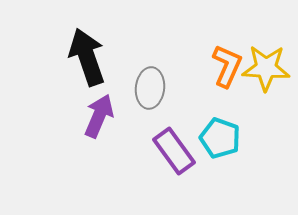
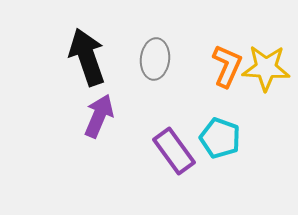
gray ellipse: moved 5 px right, 29 px up
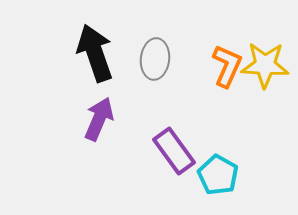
black arrow: moved 8 px right, 4 px up
yellow star: moved 1 px left, 3 px up
purple arrow: moved 3 px down
cyan pentagon: moved 2 px left, 37 px down; rotated 9 degrees clockwise
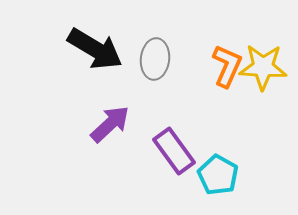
black arrow: moved 4 px up; rotated 140 degrees clockwise
yellow star: moved 2 px left, 2 px down
purple arrow: moved 11 px right, 5 px down; rotated 24 degrees clockwise
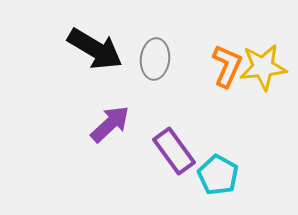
yellow star: rotated 9 degrees counterclockwise
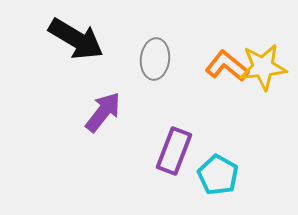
black arrow: moved 19 px left, 10 px up
orange L-shape: rotated 75 degrees counterclockwise
purple arrow: moved 7 px left, 12 px up; rotated 9 degrees counterclockwise
purple rectangle: rotated 57 degrees clockwise
